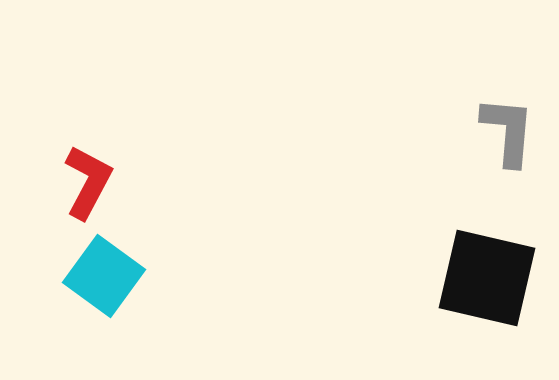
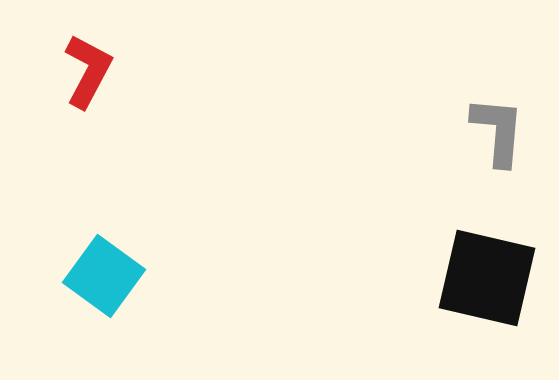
gray L-shape: moved 10 px left
red L-shape: moved 111 px up
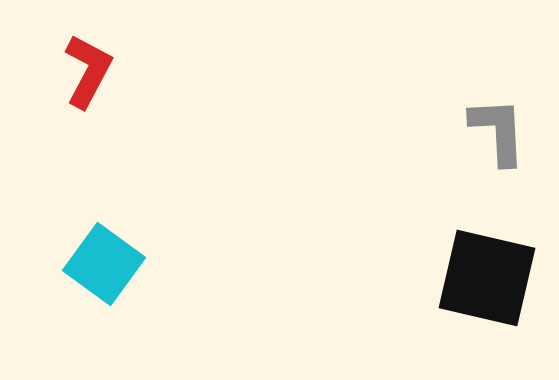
gray L-shape: rotated 8 degrees counterclockwise
cyan square: moved 12 px up
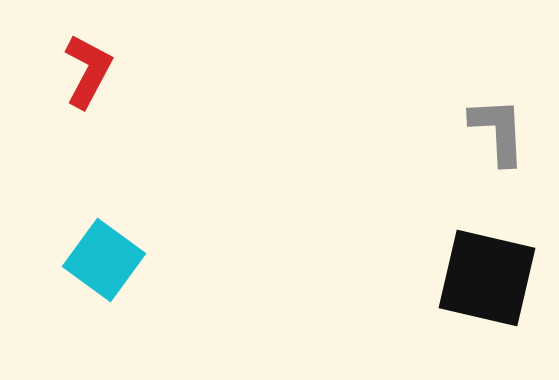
cyan square: moved 4 px up
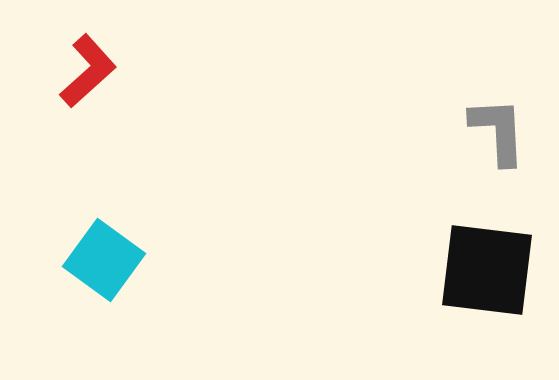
red L-shape: rotated 20 degrees clockwise
black square: moved 8 px up; rotated 6 degrees counterclockwise
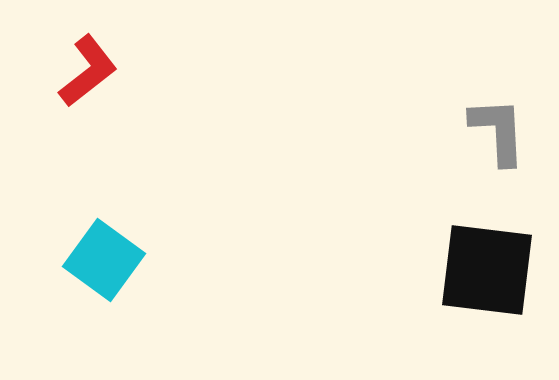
red L-shape: rotated 4 degrees clockwise
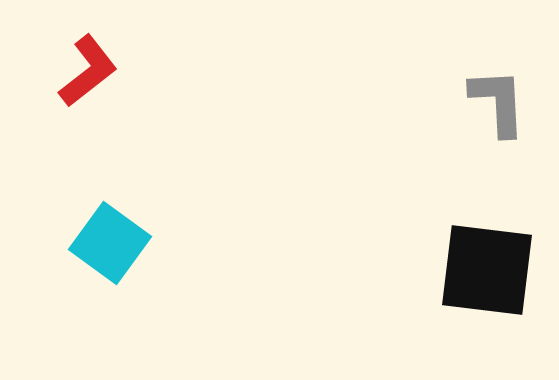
gray L-shape: moved 29 px up
cyan square: moved 6 px right, 17 px up
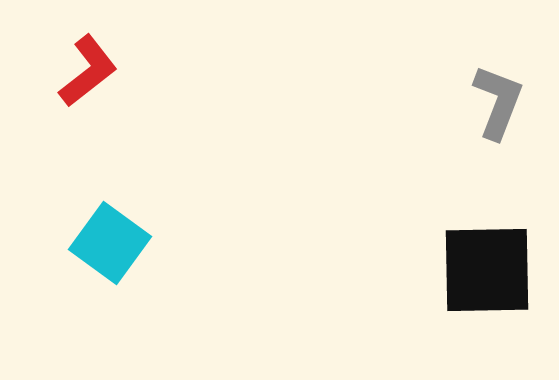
gray L-shape: rotated 24 degrees clockwise
black square: rotated 8 degrees counterclockwise
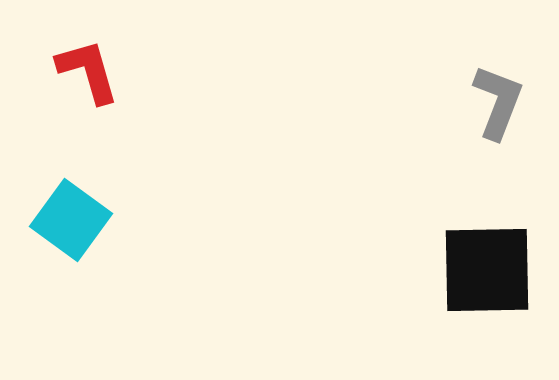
red L-shape: rotated 68 degrees counterclockwise
cyan square: moved 39 px left, 23 px up
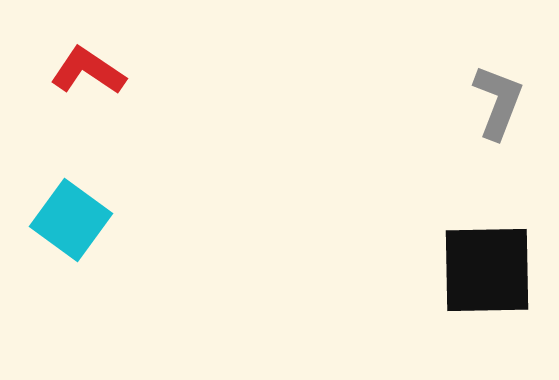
red L-shape: rotated 40 degrees counterclockwise
